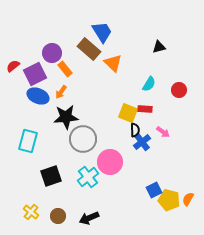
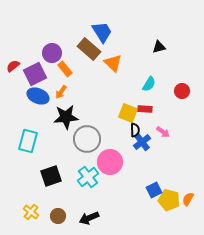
red circle: moved 3 px right, 1 px down
gray circle: moved 4 px right
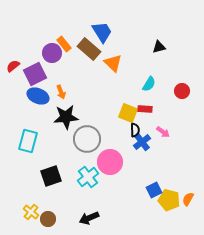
orange rectangle: moved 1 px left, 25 px up
orange arrow: rotated 56 degrees counterclockwise
brown circle: moved 10 px left, 3 px down
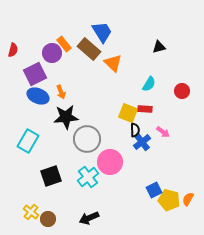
red semicircle: moved 16 px up; rotated 144 degrees clockwise
cyan rectangle: rotated 15 degrees clockwise
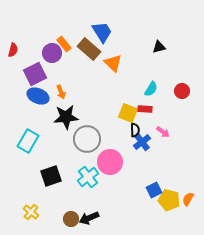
cyan semicircle: moved 2 px right, 5 px down
brown circle: moved 23 px right
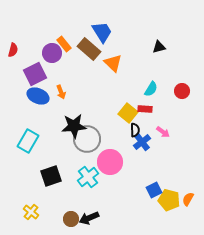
yellow square: rotated 18 degrees clockwise
black star: moved 8 px right, 9 px down
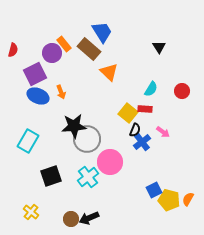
black triangle: rotated 48 degrees counterclockwise
orange triangle: moved 4 px left, 9 px down
black semicircle: rotated 24 degrees clockwise
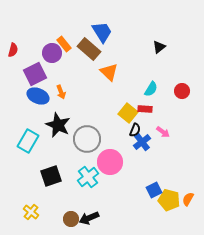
black triangle: rotated 24 degrees clockwise
black star: moved 16 px left, 1 px up; rotated 30 degrees clockwise
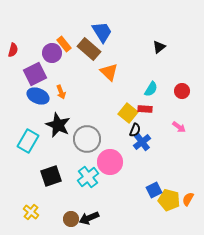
pink arrow: moved 16 px right, 5 px up
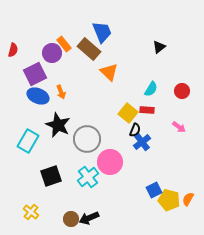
blue trapezoid: rotated 10 degrees clockwise
red rectangle: moved 2 px right, 1 px down
